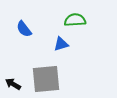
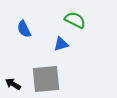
green semicircle: rotated 30 degrees clockwise
blue semicircle: rotated 12 degrees clockwise
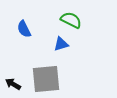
green semicircle: moved 4 px left
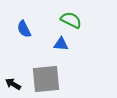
blue triangle: rotated 21 degrees clockwise
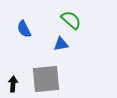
green semicircle: rotated 15 degrees clockwise
blue triangle: rotated 14 degrees counterclockwise
black arrow: rotated 63 degrees clockwise
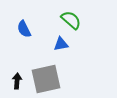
gray square: rotated 8 degrees counterclockwise
black arrow: moved 4 px right, 3 px up
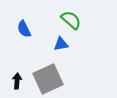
gray square: moved 2 px right; rotated 12 degrees counterclockwise
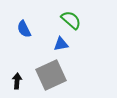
gray square: moved 3 px right, 4 px up
